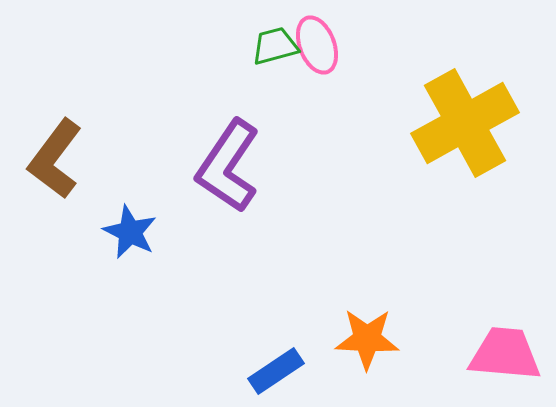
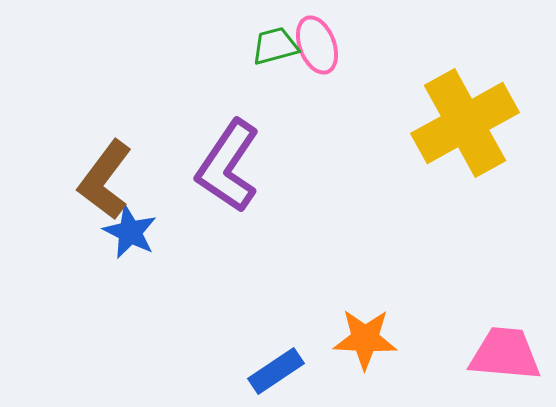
brown L-shape: moved 50 px right, 21 px down
orange star: moved 2 px left
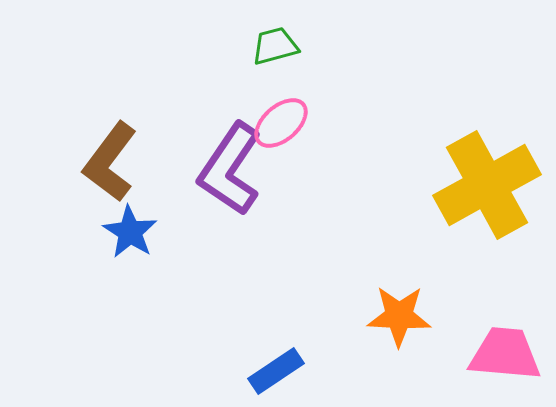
pink ellipse: moved 36 px left, 78 px down; rotated 70 degrees clockwise
yellow cross: moved 22 px right, 62 px down
purple L-shape: moved 2 px right, 3 px down
brown L-shape: moved 5 px right, 18 px up
blue star: rotated 6 degrees clockwise
orange star: moved 34 px right, 23 px up
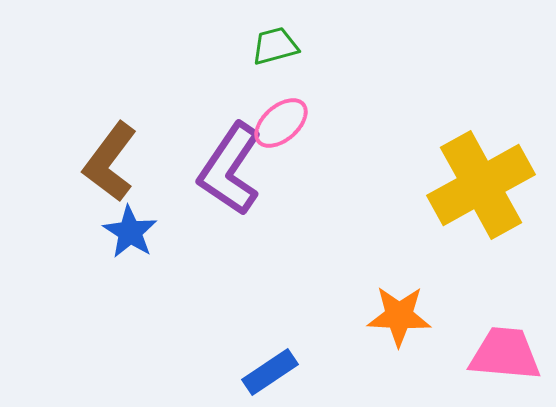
yellow cross: moved 6 px left
blue rectangle: moved 6 px left, 1 px down
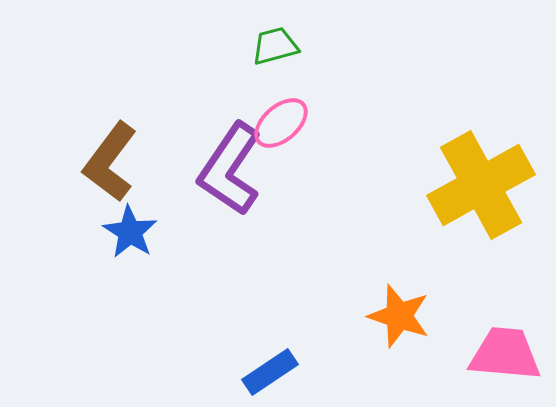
orange star: rotated 16 degrees clockwise
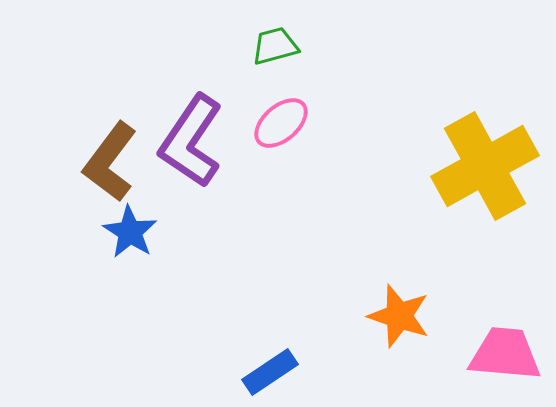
purple L-shape: moved 39 px left, 28 px up
yellow cross: moved 4 px right, 19 px up
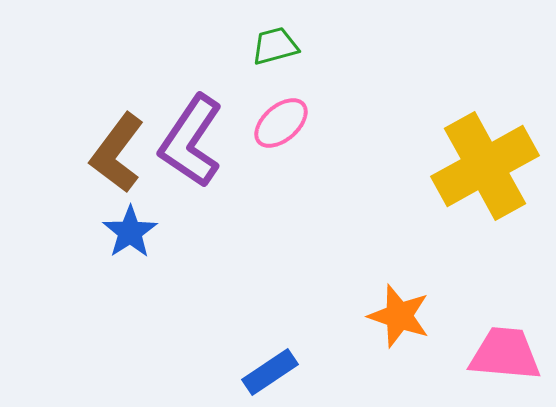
brown L-shape: moved 7 px right, 9 px up
blue star: rotated 6 degrees clockwise
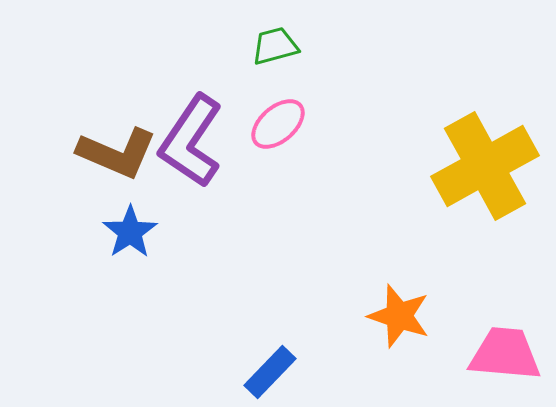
pink ellipse: moved 3 px left, 1 px down
brown L-shape: rotated 104 degrees counterclockwise
blue rectangle: rotated 12 degrees counterclockwise
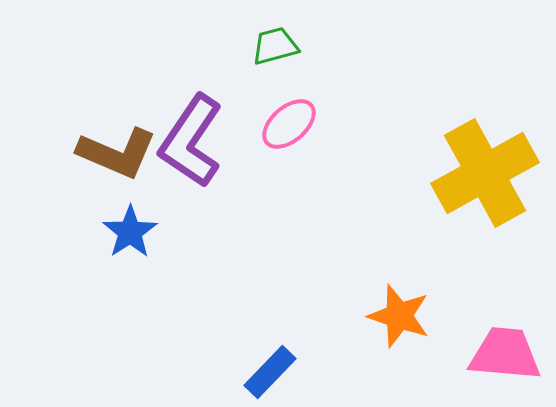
pink ellipse: moved 11 px right
yellow cross: moved 7 px down
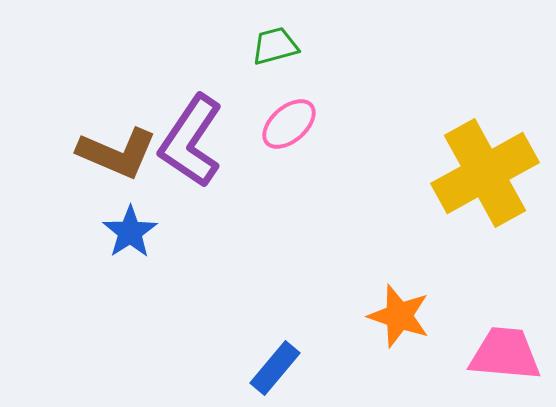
blue rectangle: moved 5 px right, 4 px up; rotated 4 degrees counterclockwise
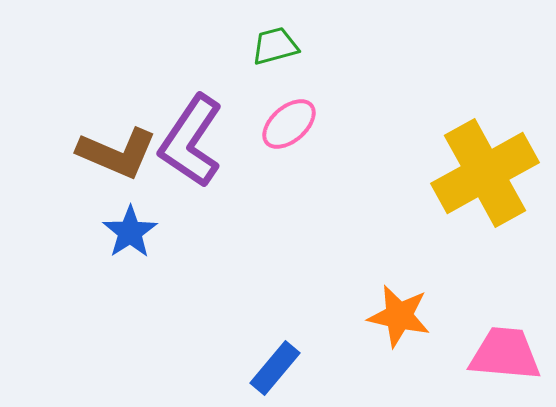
orange star: rotated 6 degrees counterclockwise
